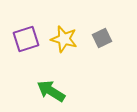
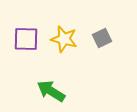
purple square: rotated 20 degrees clockwise
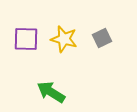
green arrow: moved 1 px down
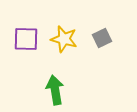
green arrow: moved 4 px right, 2 px up; rotated 48 degrees clockwise
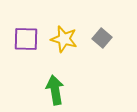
gray square: rotated 24 degrees counterclockwise
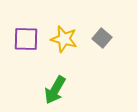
green arrow: rotated 140 degrees counterclockwise
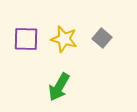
green arrow: moved 4 px right, 3 px up
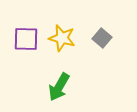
yellow star: moved 2 px left, 1 px up
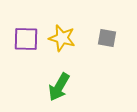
gray square: moved 5 px right; rotated 30 degrees counterclockwise
